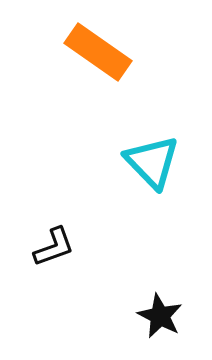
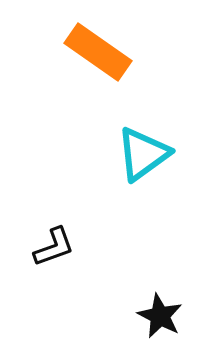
cyan triangle: moved 9 px left, 8 px up; rotated 38 degrees clockwise
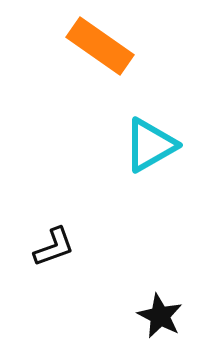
orange rectangle: moved 2 px right, 6 px up
cyan triangle: moved 7 px right, 9 px up; rotated 6 degrees clockwise
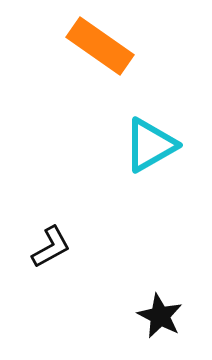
black L-shape: moved 3 px left; rotated 9 degrees counterclockwise
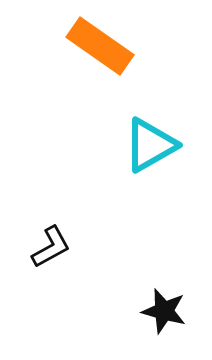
black star: moved 4 px right, 5 px up; rotated 12 degrees counterclockwise
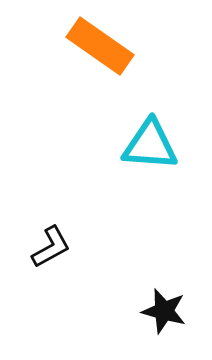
cyan triangle: rotated 34 degrees clockwise
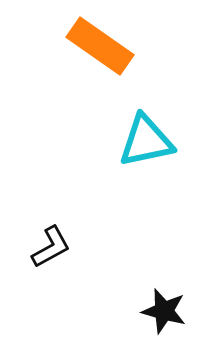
cyan triangle: moved 4 px left, 4 px up; rotated 16 degrees counterclockwise
